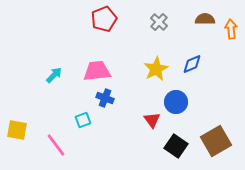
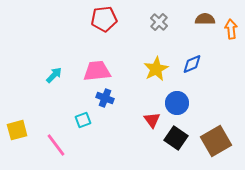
red pentagon: rotated 15 degrees clockwise
blue circle: moved 1 px right, 1 px down
yellow square: rotated 25 degrees counterclockwise
black square: moved 8 px up
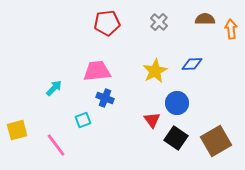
red pentagon: moved 3 px right, 4 px down
blue diamond: rotated 20 degrees clockwise
yellow star: moved 1 px left, 2 px down
cyan arrow: moved 13 px down
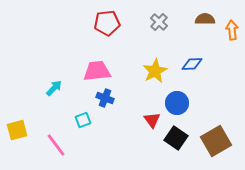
orange arrow: moved 1 px right, 1 px down
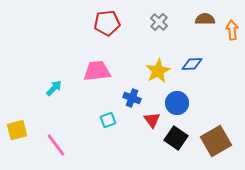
yellow star: moved 3 px right
blue cross: moved 27 px right
cyan square: moved 25 px right
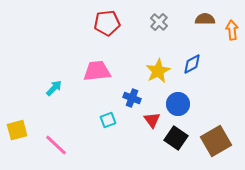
blue diamond: rotated 25 degrees counterclockwise
blue circle: moved 1 px right, 1 px down
pink line: rotated 10 degrees counterclockwise
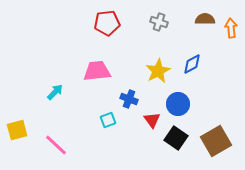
gray cross: rotated 24 degrees counterclockwise
orange arrow: moved 1 px left, 2 px up
cyan arrow: moved 1 px right, 4 px down
blue cross: moved 3 px left, 1 px down
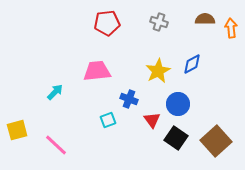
brown square: rotated 12 degrees counterclockwise
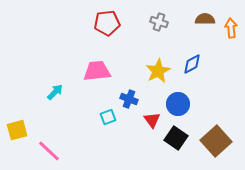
cyan square: moved 3 px up
pink line: moved 7 px left, 6 px down
